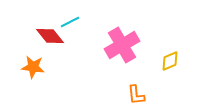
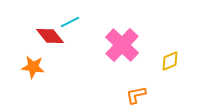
pink cross: rotated 16 degrees counterclockwise
orange L-shape: rotated 85 degrees clockwise
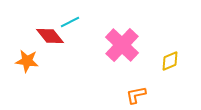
orange star: moved 6 px left, 6 px up
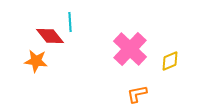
cyan line: rotated 66 degrees counterclockwise
pink cross: moved 8 px right, 4 px down
orange star: moved 9 px right
orange L-shape: moved 1 px right, 1 px up
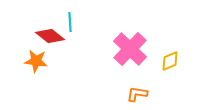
red diamond: rotated 12 degrees counterclockwise
orange L-shape: rotated 20 degrees clockwise
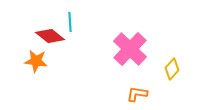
yellow diamond: moved 2 px right, 8 px down; rotated 25 degrees counterclockwise
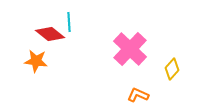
cyan line: moved 1 px left
red diamond: moved 2 px up
orange L-shape: moved 1 px right, 1 px down; rotated 15 degrees clockwise
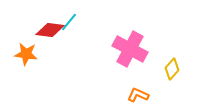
cyan line: rotated 42 degrees clockwise
red diamond: moved 4 px up; rotated 32 degrees counterclockwise
pink cross: rotated 16 degrees counterclockwise
orange star: moved 10 px left, 7 px up
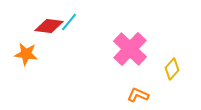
red diamond: moved 1 px left, 4 px up
pink cross: rotated 16 degrees clockwise
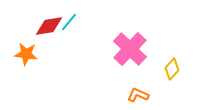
red diamond: rotated 16 degrees counterclockwise
